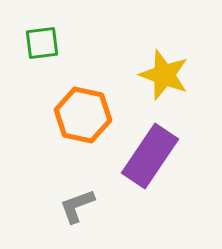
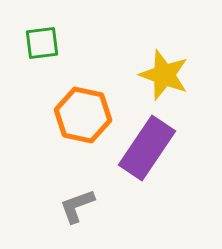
purple rectangle: moved 3 px left, 8 px up
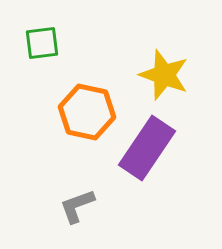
orange hexagon: moved 4 px right, 3 px up
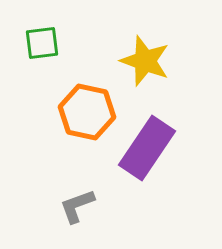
yellow star: moved 19 px left, 14 px up
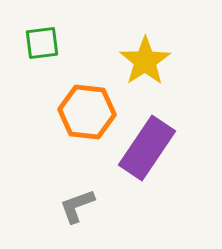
yellow star: rotated 18 degrees clockwise
orange hexagon: rotated 6 degrees counterclockwise
